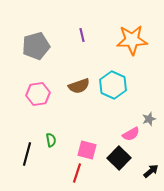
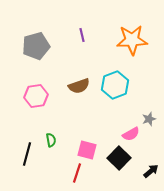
cyan hexagon: moved 2 px right; rotated 16 degrees clockwise
pink hexagon: moved 2 px left, 2 px down
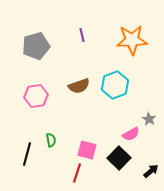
gray star: rotated 24 degrees counterclockwise
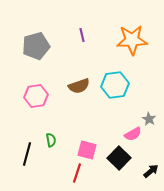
cyan hexagon: rotated 12 degrees clockwise
pink semicircle: moved 2 px right
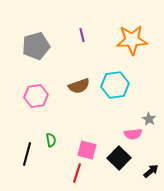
pink semicircle: rotated 24 degrees clockwise
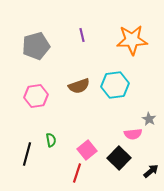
pink square: rotated 36 degrees clockwise
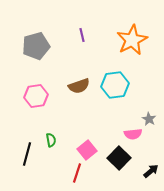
orange star: rotated 24 degrees counterclockwise
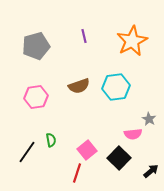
purple line: moved 2 px right, 1 px down
orange star: moved 1 px down
cyan hexagon: moved 1 px right, 2 px down
pink hexagon: moved 1 px down
black line: moved 2 px up; rotated 20 degrees clockwise
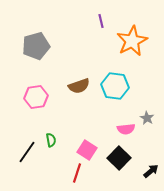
purple line: moved 17 px right, 15 px up
cyan hexagon: moved 1 px left, 1 px up; rotated 16 degrees clockwise
gray star: moved 2 px left, 1 px up
pink semicircle: moved 7 px left, 5 px up
pink square: rotated 18 degrees counterclockwise
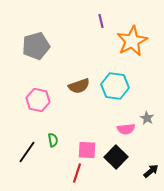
pink hexagon: moved 2 px right, 3 px down; rotated 20 degrees clockwise
green semicircle: moved 2 px right
pink square: rotated 30 degrees counterclockwise
black square: moved 3 px left, 1 px up
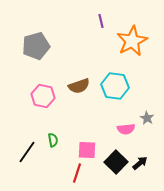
pink hexagon: moved 5 px right, 4 px up
black square: moved 5 px down
black arrow: moved 11 px left, 8 px up
